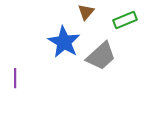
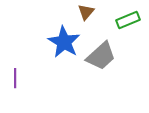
green rectangle: moved 3 px right
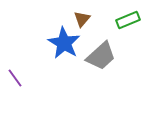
brown triangle: moved 4 px left, 7 px down
blue star: moved 1 px down
purple line: rotated 36 degrees counterclockwise
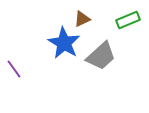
brown triangle: rotated 24 degrees clockwise
purple line: moved 1 px left, 9 px up
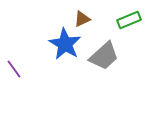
green rectangle: moved 1 px right
blue star: moved 1 px right, 1 px down
gray trapezoid: moved 3 px right
